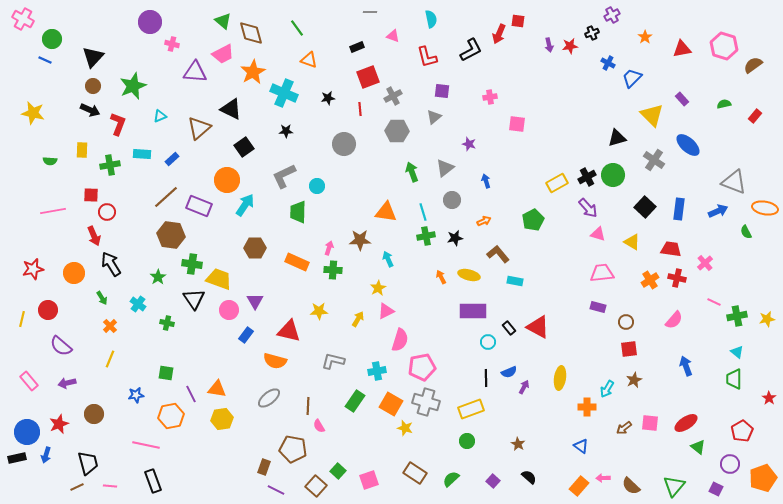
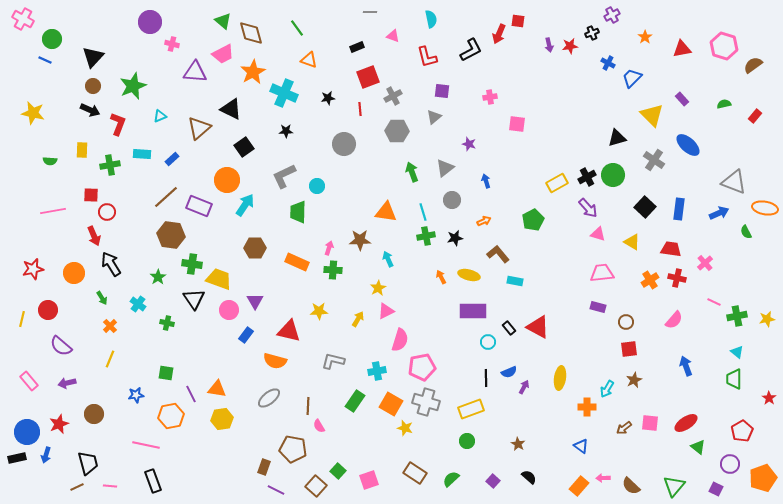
blue arrow at (718, 211): moved 1 px right, 2 px down
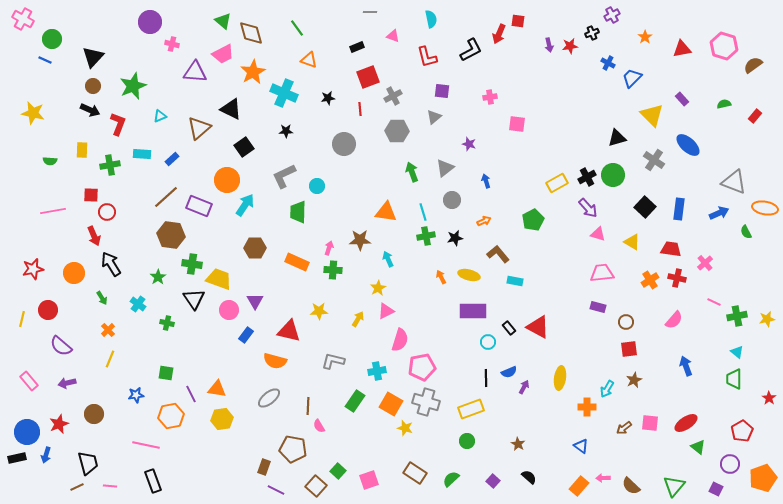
orange cross at (110, 326): moved 2 px left, 4 px down
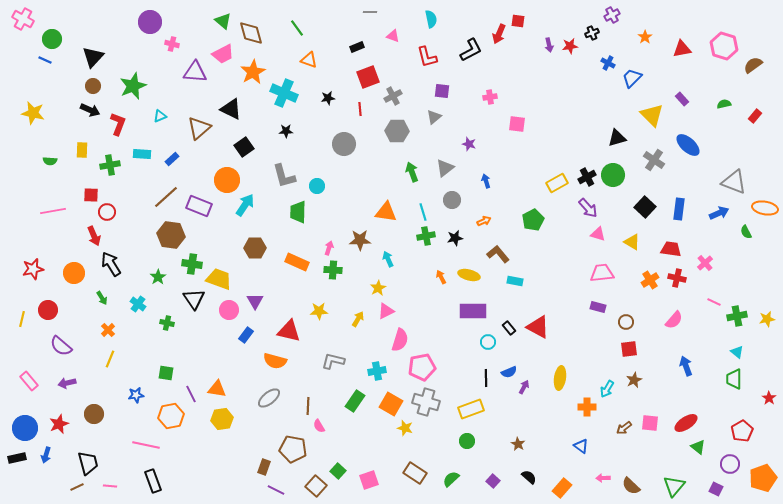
gray L-shape at (284, 176): rotated 80 degrees counterclockwise
blue circle at (27, 432): moved 2 px left, 4 px up
orange rectangle at (579, 486): moved 17 px left, 2 px down
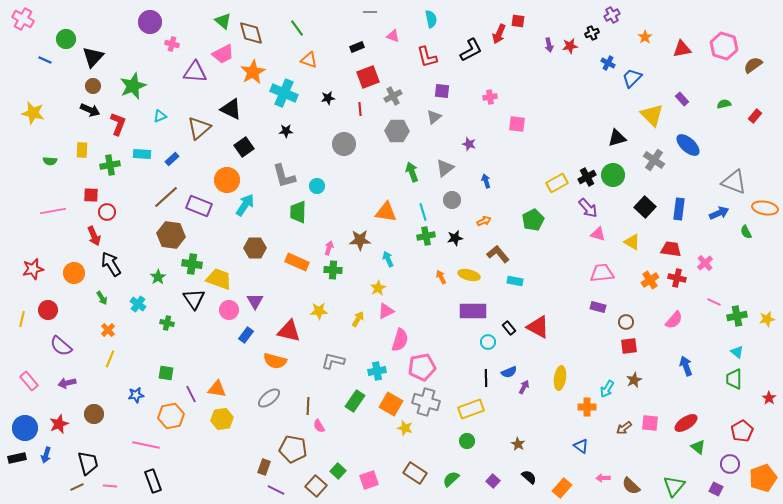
green circle at (52, 39): moved 14 px right
red square at (629, 349): moved 3 px up
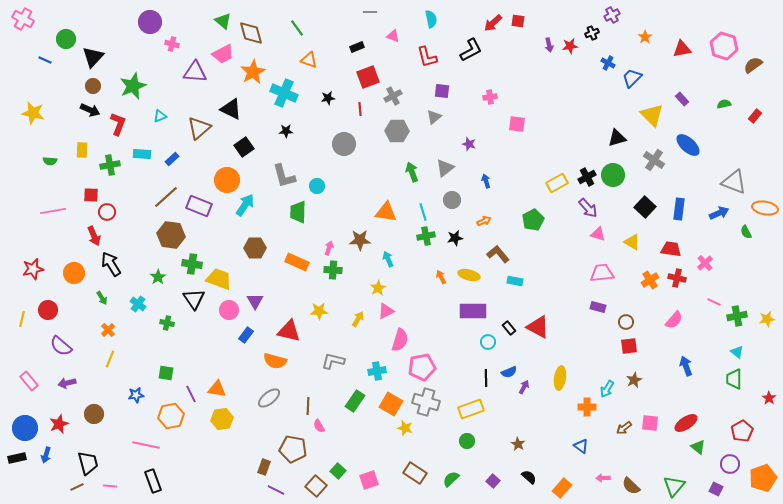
red arrow at (499, 34): moved 6 px left, 11 px up; rotated 24 degrees clockwise
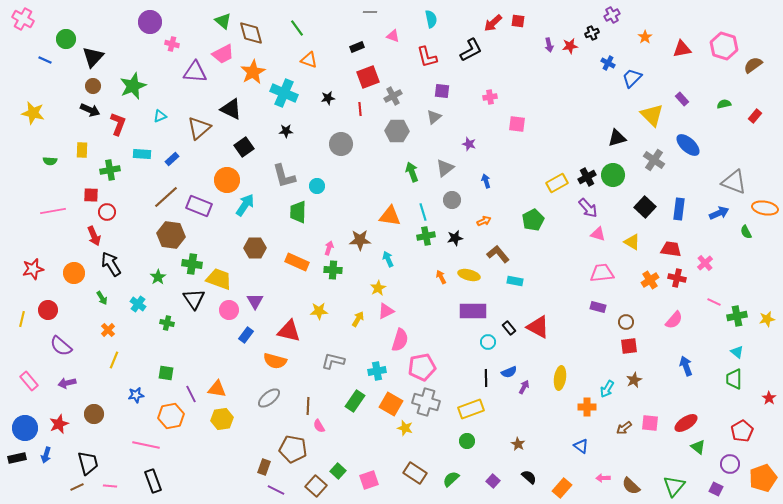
gray circle at (344, 144): moved 3 px left
green cross at (110, 165): moved 5 px down
orange triangle at (386, 212): moved 4 px right, 4 px down
yellow line at (110, 359): moved 4 px right, 1 px down
